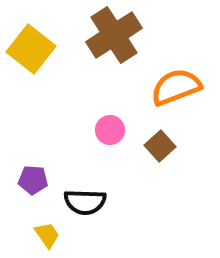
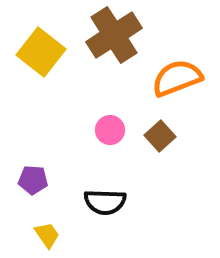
yellow square: moved 10 px right, 3 px down
orange semicircle: moved 1 px right, 9 px up
brown square: moved 10 px up
black semicircle: moved 20 px right
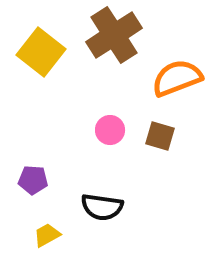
brown square: rotated 32 degrees counterclockwise
black semicircle: moved 3 px left, 5 px down; rotated 6 degrees clockwise
yellow trapezoid: rotated 84 degrees counterclockwise
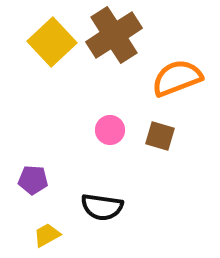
yellow square: moved 11 px right, 10 px up; rotated 9 degrees clockwise
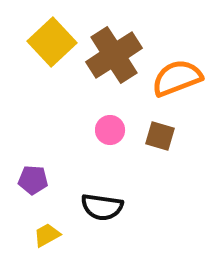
brown cross: moved 20 px down
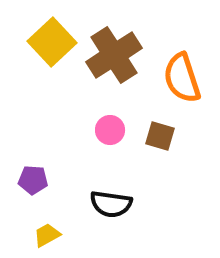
orange semicircle: moved 5 px right; rotated 87 degrees counterclockwise
black semicircle: moved 9 px right, 3 px up
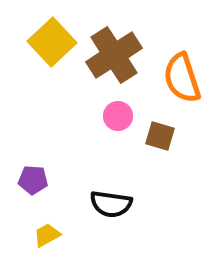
pink circle: moved 8 px right, 14 px up
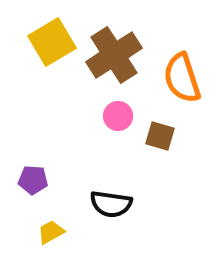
yellow square: rotated 12 degrees clockwise
yellow trapezoid: moved 4 px right, 3 px up
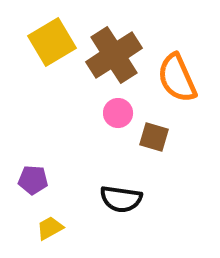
orange semicircle: moved 5 px left; rotated 6 degrees counterclockwise
pink circle: moved 3 px up
brown square: moved 6 px left, 1 px down
black semicircle: moved 10 px right, 5 px up
yellow trapezoid: moved 1 px left, 4 px up
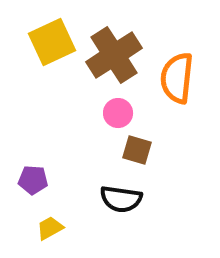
yellow square: rotated 6 degrees clockwise
orange semicircle: rotated 30 degrees clockwise
brown square: moved 17 px left, 13 px down
